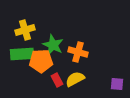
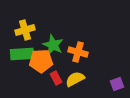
red rectangle: moved 1 px left, 2 px up
purple square: rotated 24 degrees counterclockwise
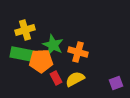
green rectangle: rotated 15 degrees clockwise
purple square: moved 1 px left, 1 px up
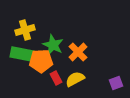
orange cross: rotated 30 degrees clockwise
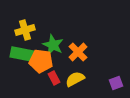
orange pentagon: rotated 10 degrees clockwise
red rectangle: moved 2 px left
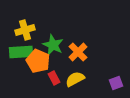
green rectangle: moved 1 px left, 2 px up; rotated 15 degrees counterclockwise
orange pentagon: moved 3 px left; rotated 15 degrees clockwise
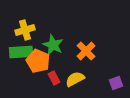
orange cross: moved 8 px right, 1 px up
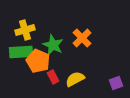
orange cross: moved 4 px left, 13 px up
red rectangle: moved 1 px left, 1 px up
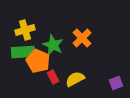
green rectangle: moved 2 px right
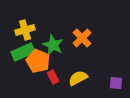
green rectangle: rotated 20 degrees counterclockwise
yellow semicircle: moved 3 px right, 1 px up
purple square: rotated 24 degrees clockwise
